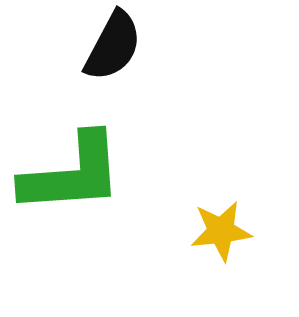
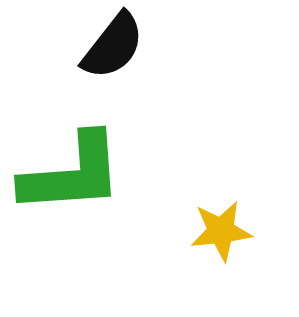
black semicircle: rotated 10 degrees clockwise
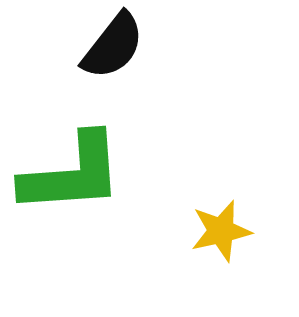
yellow star: rotated 6 degrees counterclockwise
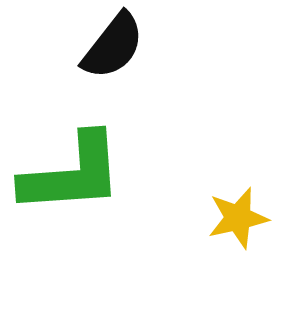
yellow star: moved 17 px right, 13 px up
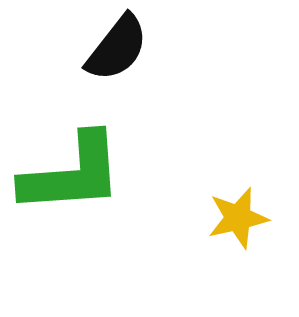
black semicircle: moved 4 px right, 2 px down
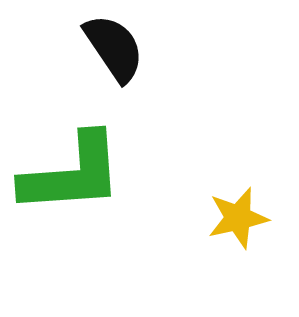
black semicircle: moved 3 px left; rotated 72 degrees counterclockwise
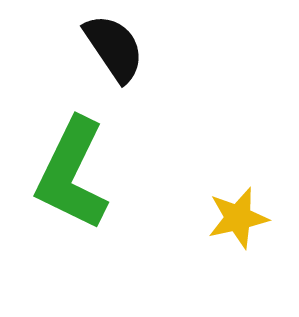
green L-shape: rotated 120 degrees clockwise
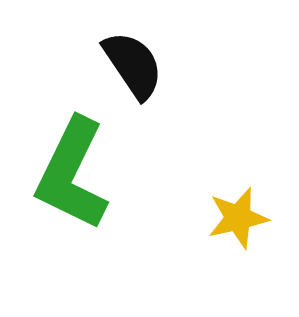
black semicircle: moved 19 px right, 17 px down
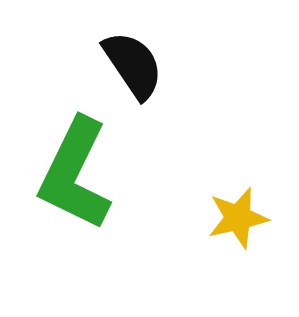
green L-shape: moved 3 px right
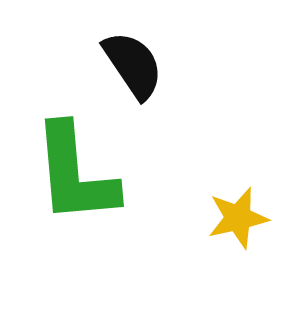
green L-shape: rotated 31 degrees counterclockwise
